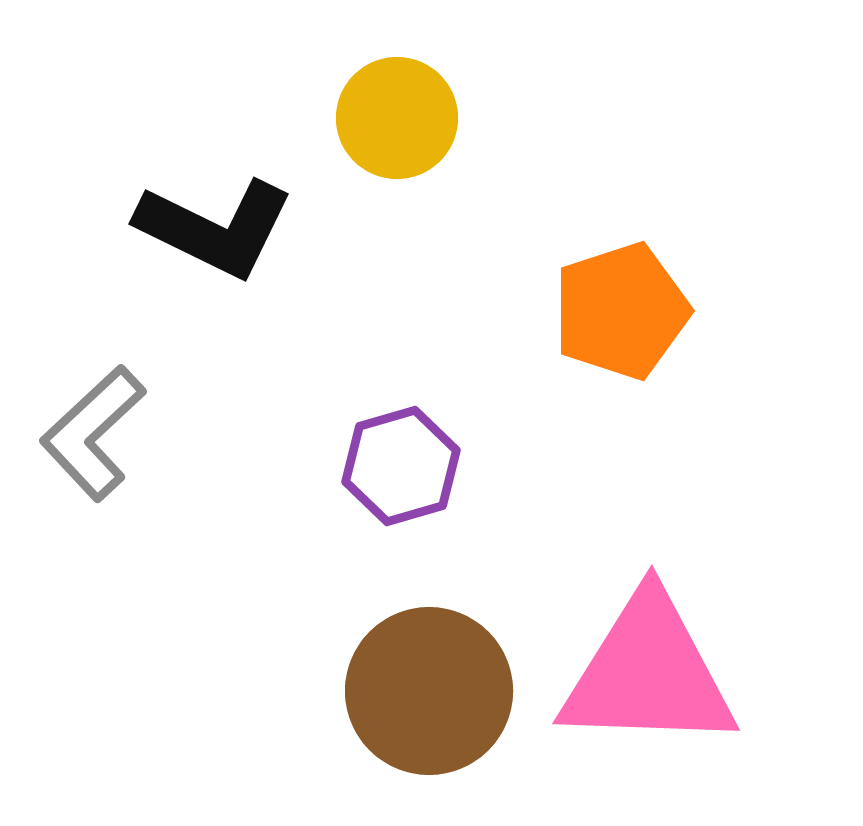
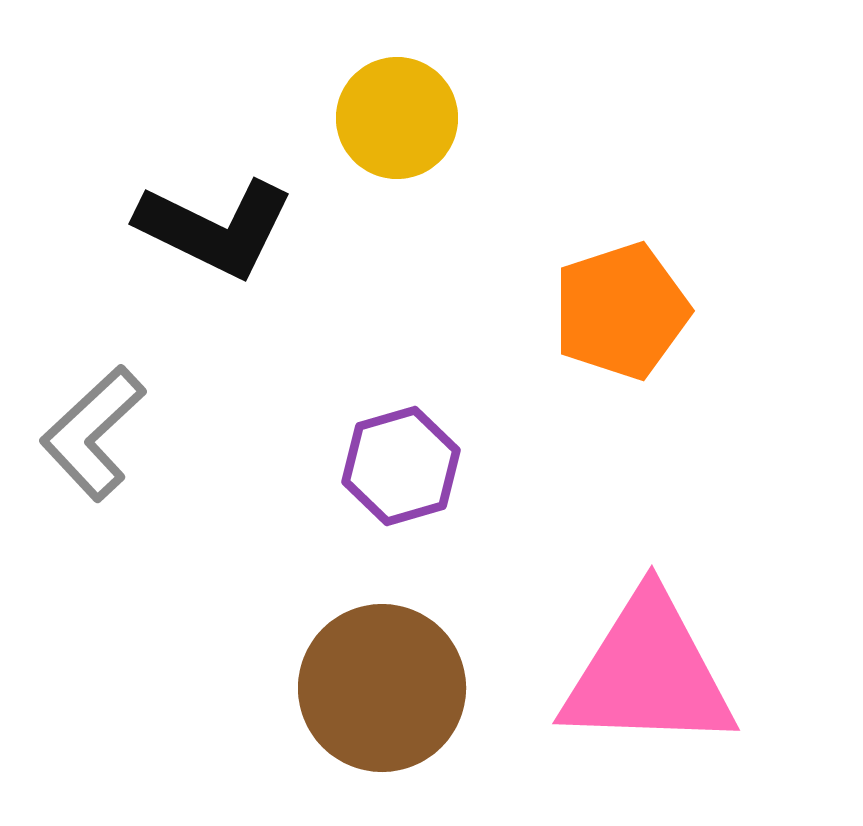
brown circle: moved 47 px left, 3 px up
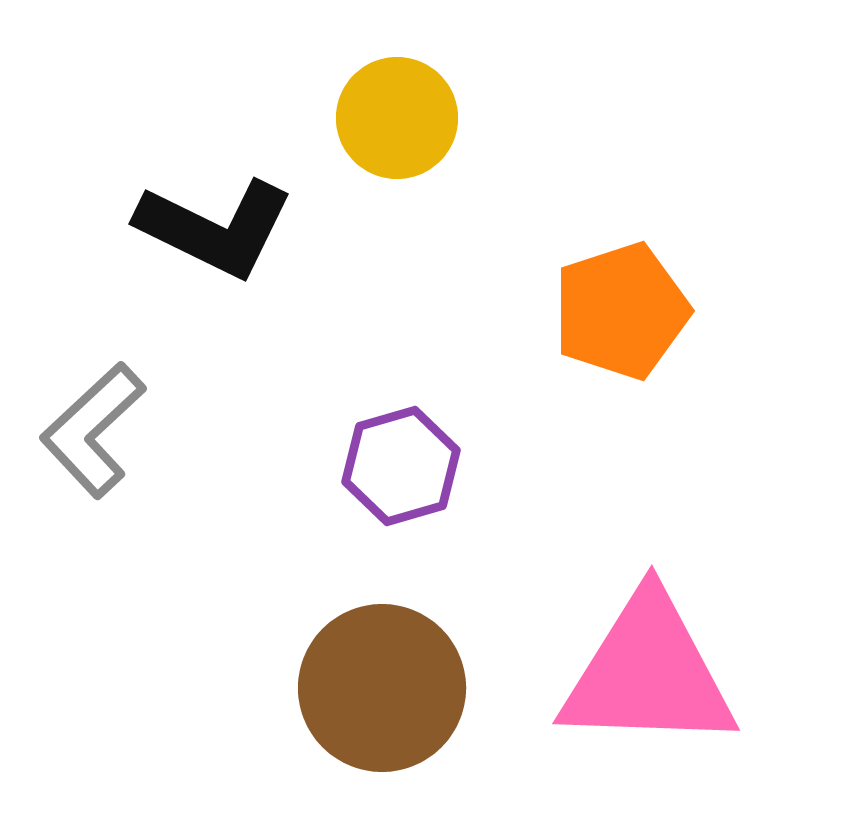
gray L-shape: moved 3 px up
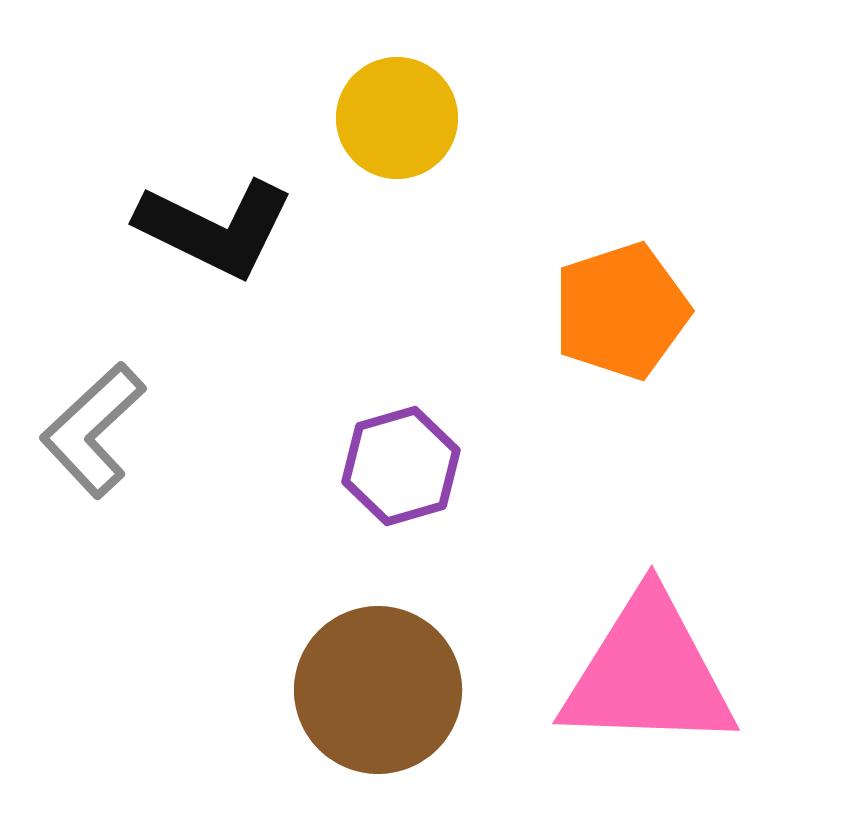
brown circle: moved 4 px left, 2 px down
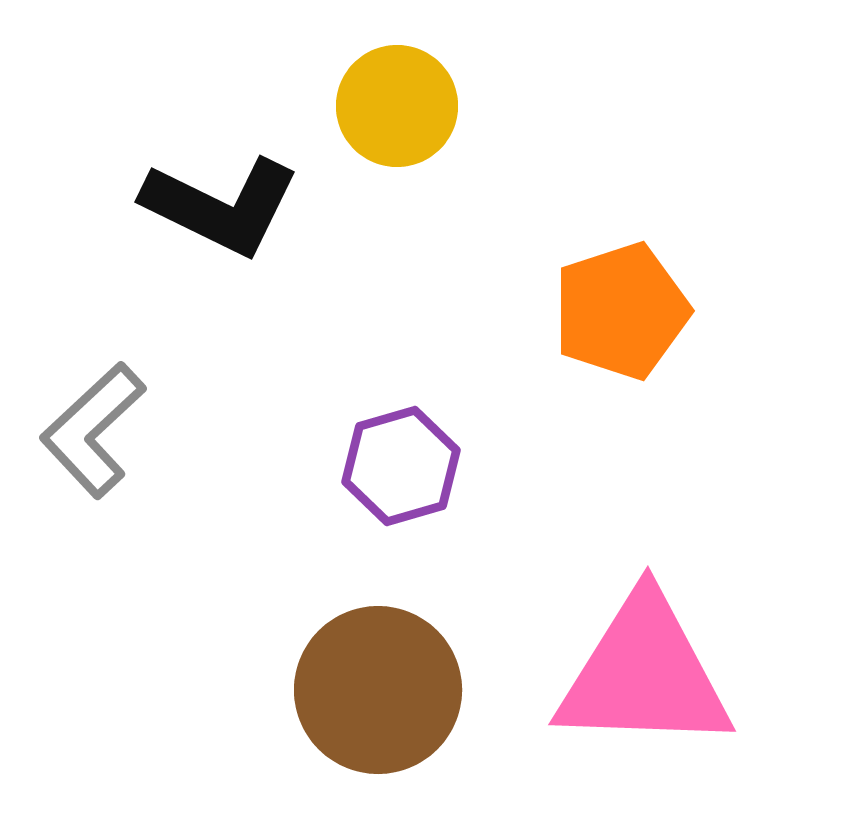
yellow circle: moved 12 px up
black L-shape: moved 6 px right, 22 px up
pink triangle: moved 4 px left, 1 px down
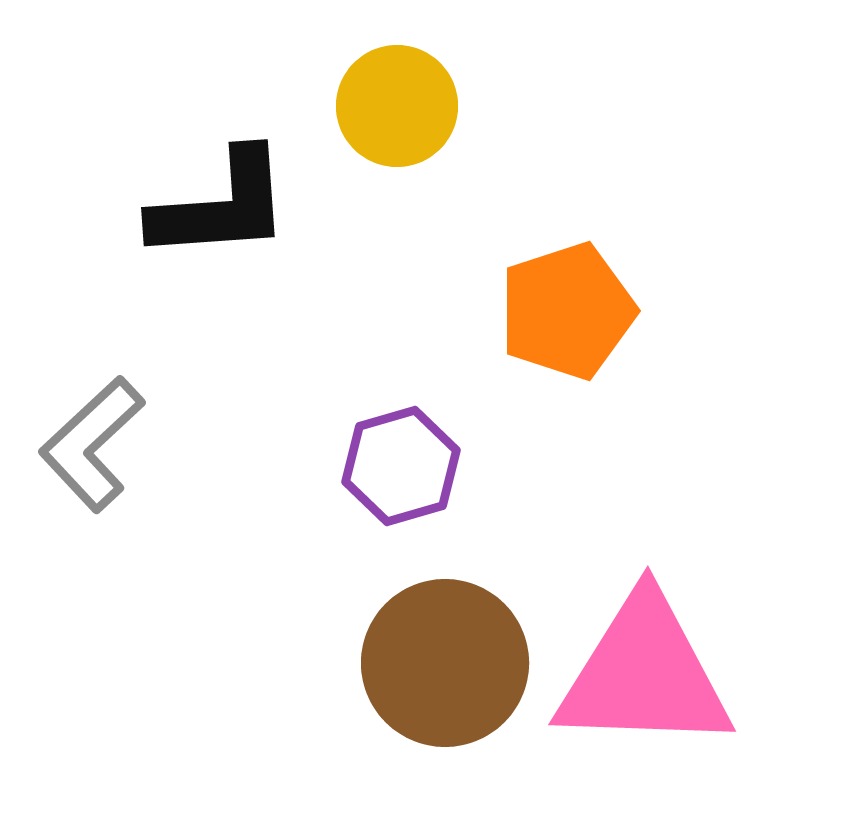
black L-shape: rotated 30 degrees counterclockwise
orange pentagon: moved 54 px left
gray L-shape: moved 1 px left, 14 px down
brown circle: moved 67 px right, 27 px up
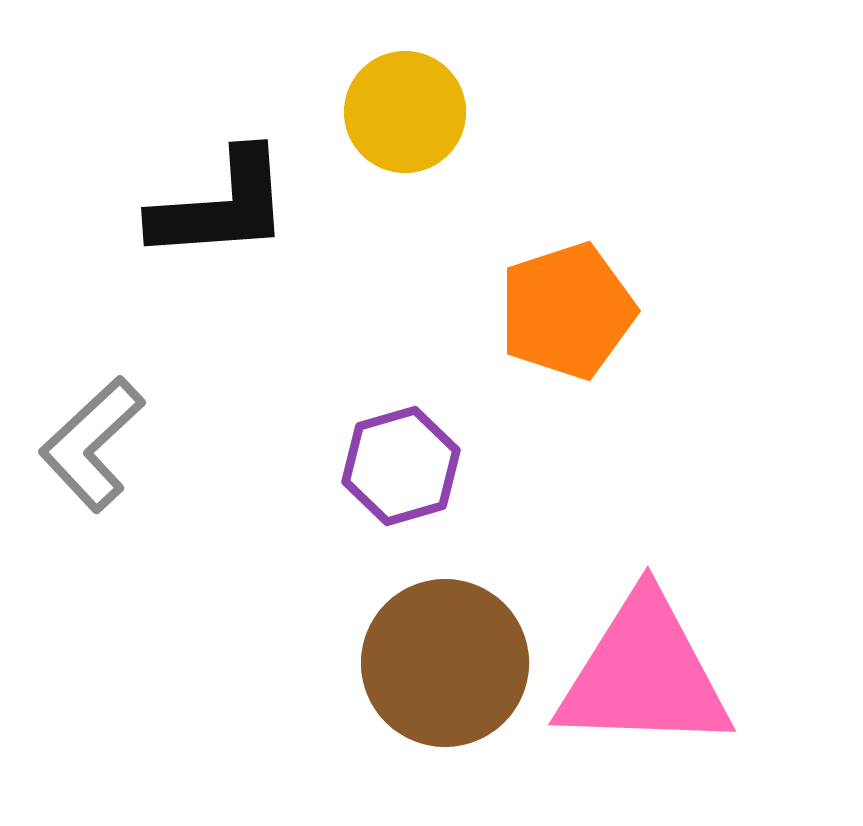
yellow circle: moved 8 px right, 6 px down
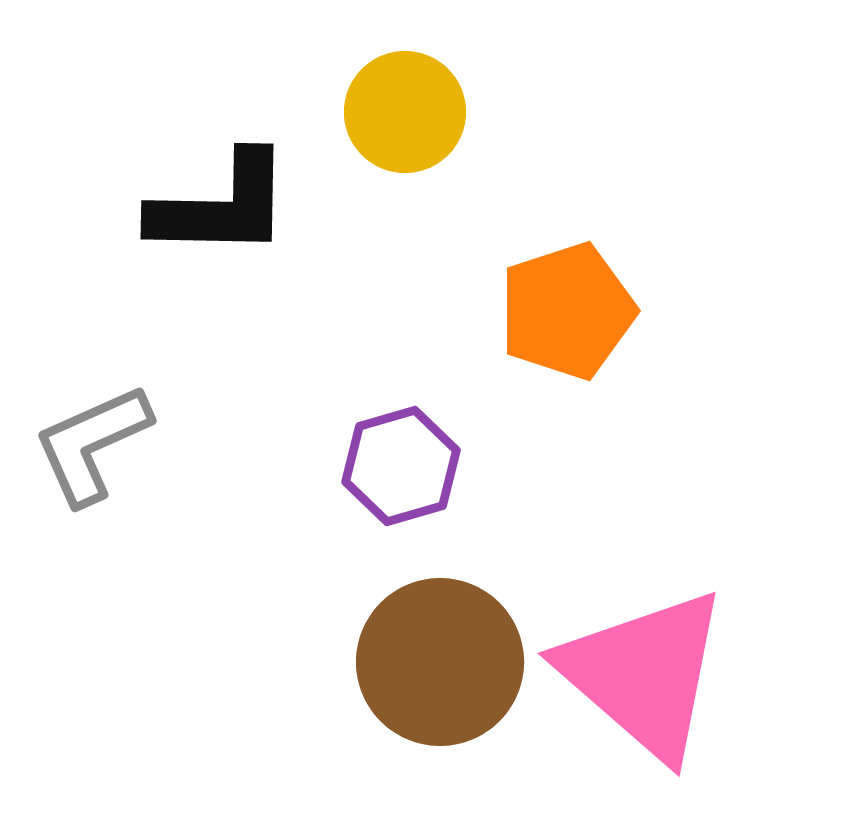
black L-shape: rotated 5 degrees clockwise
gray L-shape: rotated 19 degrees clockwise
brown circle: moved 5 px left, 1 px up
pink triangle: rotated 39 degrees clockwise
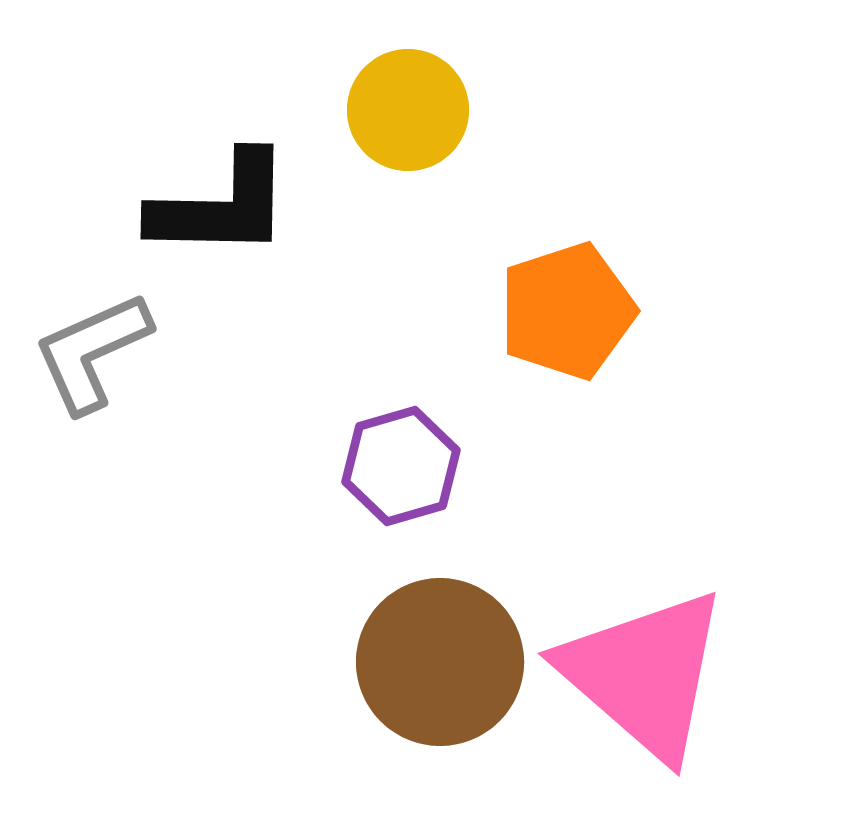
yellow circle: moved 3 px right, 2 px up
gray L-shape: moved 92 px up
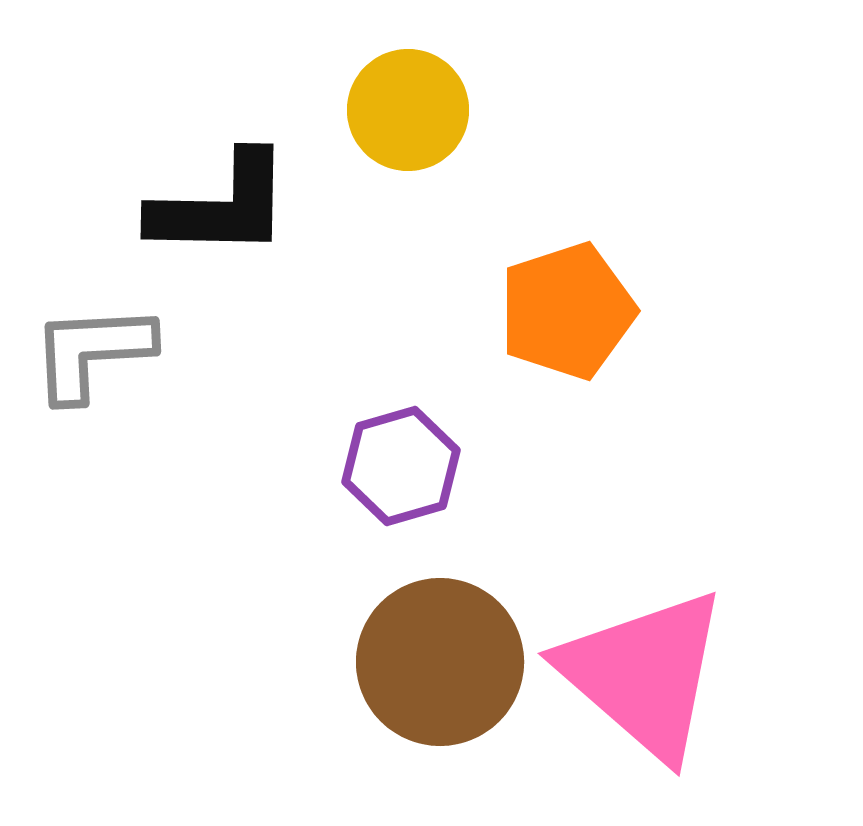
gray L-shape: rotated 21 degrees clockwise
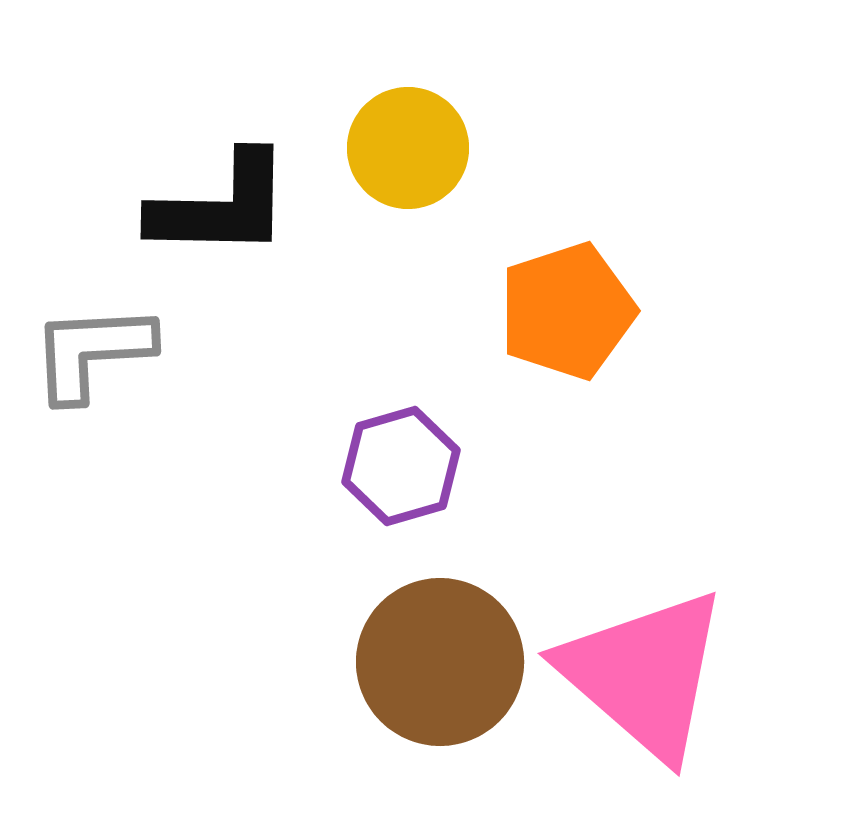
yellow circle: moved 38 px down
